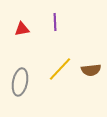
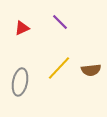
purple line: moved 5 px right; rotated 42 degrees counterclockwise
red triangle: moved 1 px up; rotated 14 degrees counterclockwise
yellow line: moved 1 px left, 1 px up
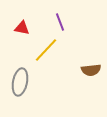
purple line: rotated 24 degrees clockwise
red triangle: rotated 35 degrees clockwise
yellow line: moved 13 px left, 18 px up
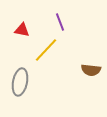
red triangle: moved 2 px down
brown semicircle: rotated 12 degrees clockwise
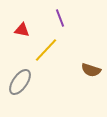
purple line: moved 4 px up
brown semicircle: rotated 12 degrees clockwise
gray ellipse: rotated 24 degrees clockwise
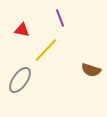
gray ellipse: moved 2 px up
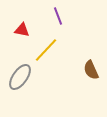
purple line: moved 2 px left, 2 px up
brown semicircle: rotated 48 degrees clockwise
gray ellipse: moved 3 px up
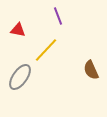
red triangle: moved 4 px left
